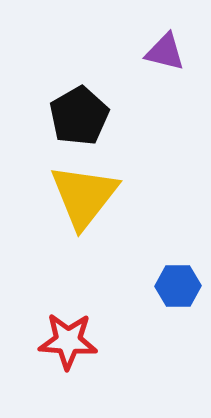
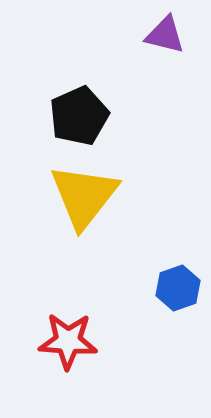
purple triangle: moved 17 px up
black pentagon: rotated 6 degrees clockwise
blue hexagon: moved 2 px down; rotated 18 degrees counterclockwise
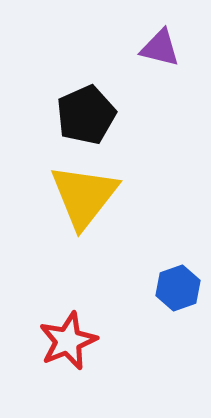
purple triangle: moved 5 px left, 13 px down
black pentagon: moved 7 px right, 1 px up
red star: rotated 26 degrees counterclockwise
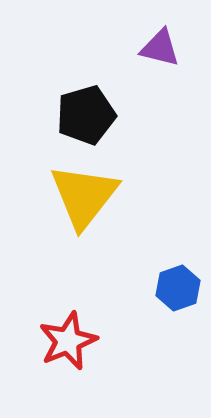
black pentagon: rotated 8 degrees clockwise
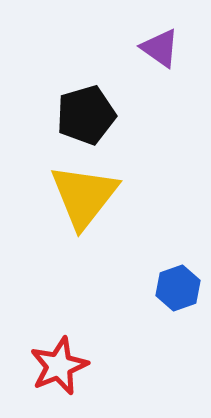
purple triangle: rotated 21 degrees clockwise
red star: moved 9 px left, 25 px down
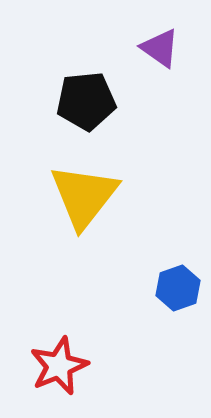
black pentagon: moved 14 px up; rotated 10 degrees clockwise
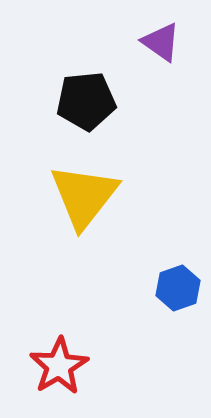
purple triangle: moved 1 px right, 6 px up
red star: rotated 8 degrees counterclockwise
